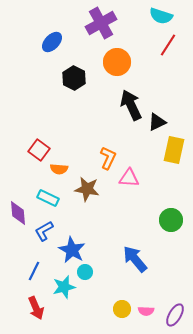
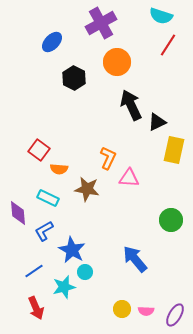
blue line: rotated 30 degrees clockwise
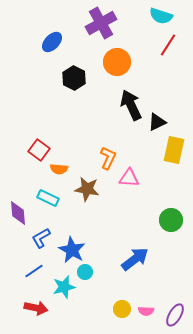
blue L-shape: moved 3 px left, 7 px down
blue arrow: rotated 92 degrees clockwise
red arrow: rotated 55 degrees counterclockwise
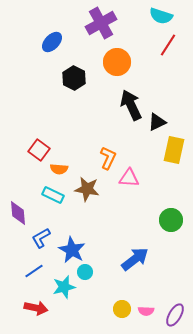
cyan rectangle: moved 5 px right, 3 px up
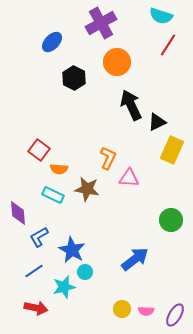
yellow rectangle: moved 2 px left; rotated 12 degrees clockwise
blue L-shape: moved 2 px left, 1 px up
